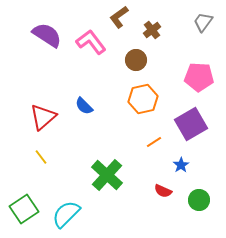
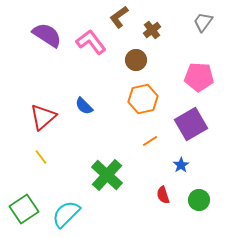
orange line: moved 4 px left, 1 px up
red semicircle: moved 4 px down; rotated 48 degrees clockwise
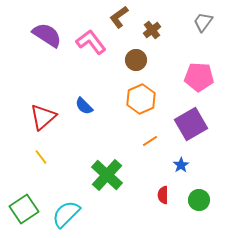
orange hexagon: moved 2 px left; rotated 12 degrees counterclockwise
red semicircle: rotated 18 degrees clockwise
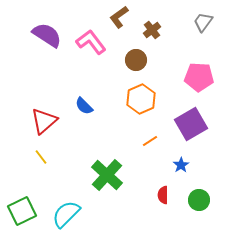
red triangle: moved 1 px right, 4 px down
green square: moved 2 px left, 2 px down; rotated 8 degrees clockwise
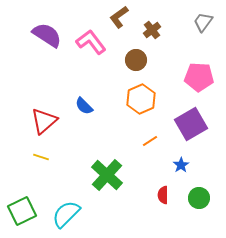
yellow line: rotated 35 degrees counterclockwise
green circle: moved 2 px up
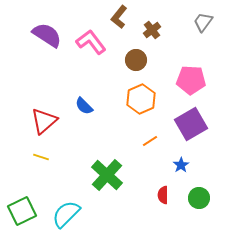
brown L-shape: rotated 15 degrees counterclockwise
pink pentagon: moved 8 px left, 3 px down
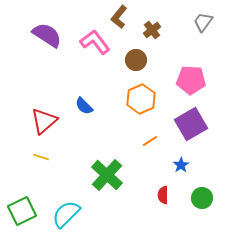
pink L-shape: moved 4 px right
green circle: moved 3 px right
